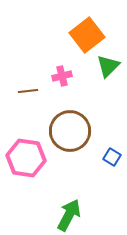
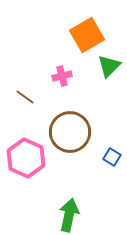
orange square: rotated 8 degrees clockwise
green triangle: moved 1 px right
brown line: moved 3 px left, 6 px down; rotated 42 degrees clockwise
brown circle: moved 1 px down
pink hexagon: rotated 15 degrees clockwise
green arrow: rotated 16 degrees counterclockwise
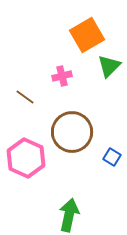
brown circle: moved 2 px right
